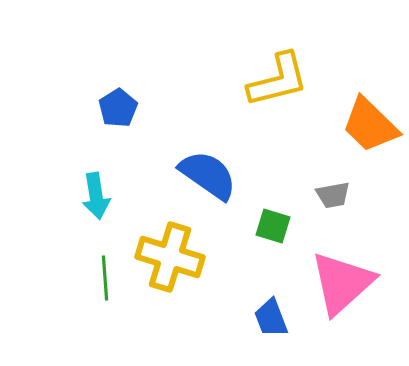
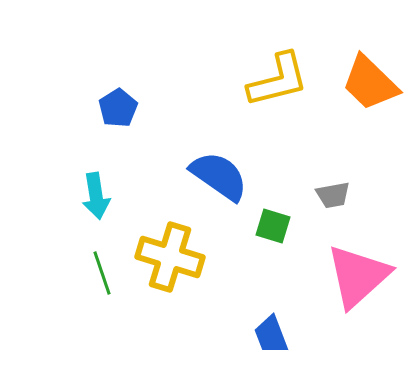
orange trapezoid: moved 42 px up
blue semicircle: moved 11 px right, 1 px down
green line: moved 3 px left, 5 px up; rotated 15 degrees counterclockwise
pink triangle: moved 16 px right, 7 px up
blue trapezoid: moved 17 px down
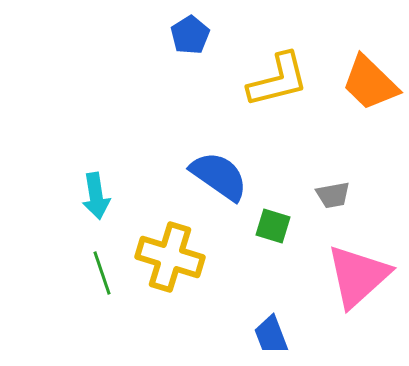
blue pentagon: moved 72 px right, 73 px up
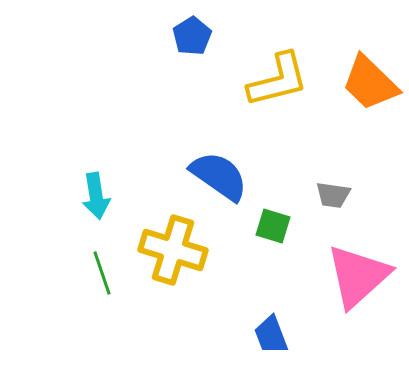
blue pentagon: moved 2 px right, 1 px down
gray trapezoid: rotated 18 degrees clockwise
yellow cross: moved 3 px right, 7 px up
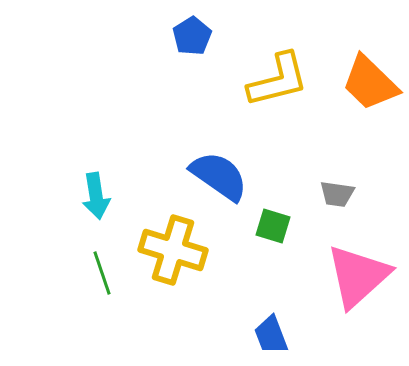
gray trapezoid: moved 4 px right, 1 px up
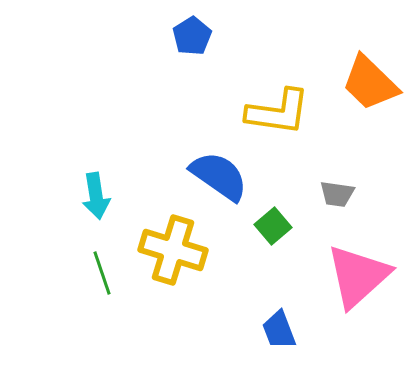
yellow L-shape: moved 32 px down; rotated 22 degrees clockwise
green square: rotated 33 degrees clockwise
blue trapezoid: moved 8 px right, 5 px up
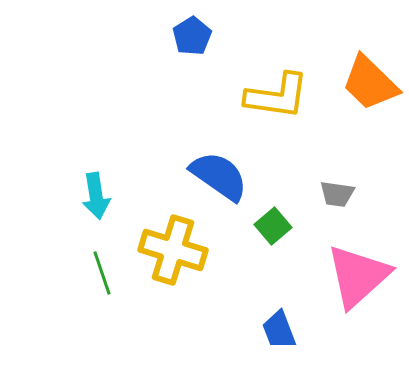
yellow L-shape: moved 1 px left, 16 px up
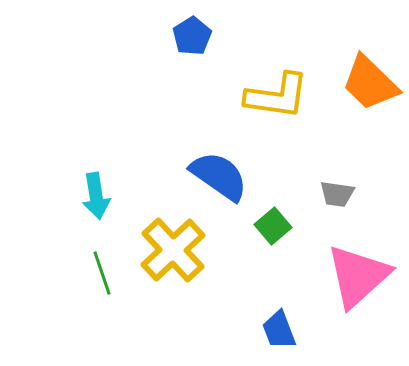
yellow cross: rotated 30 degrees clockwise
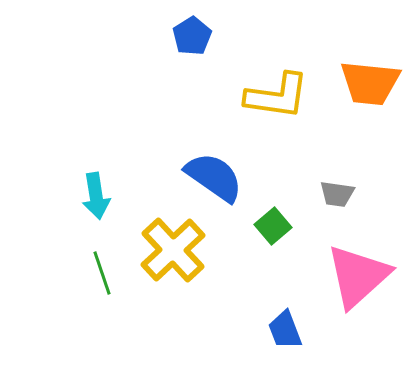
orange trapezoid: rotated 38 degrees counterclockwise
blue semicircle: moved 5 px left, 1 px down
blue trapezoid: moved 6 px right
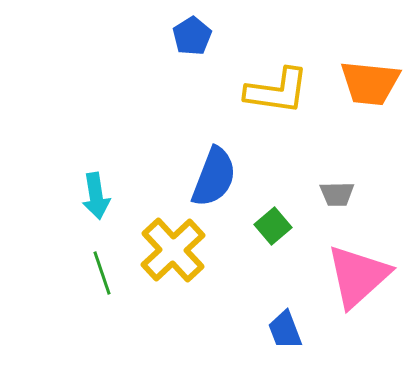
yellow L-shape: moved 5 px up
blue semicircle: rotated 76 degrees clockwise
gray trapezoid: rotated 9 degrees counterclockwise
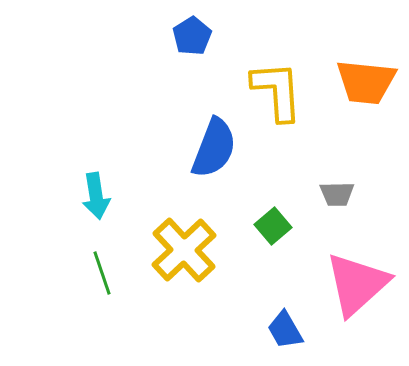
orange trapezoid: moved 4 px left, 1 px up
yellow L-shape: rotated 102 degrees counterclockwise
blue semicircle: moved 29 px up
yellow cross: moved 11 px right
pink triangle: moved 1 px left, 8 px down
blue trapezoid: rotated 9 degrees counterclockwise
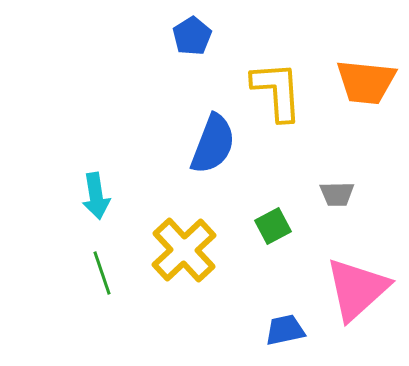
blue semicircle: moved 1 px left, 4 px up
green square: rotated 12 degrees clockwise
pink triangle: moved 5 px down
blue trapezoid: rotated 108 degrees clockwise
